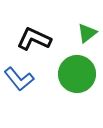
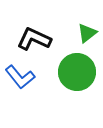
green circle: moved 2 px up
blue L-shape: moved 1 px right, 2 px up
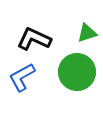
green triangle: rotated 20 degrees clockwise
blue L-shape: moved 2 px right; rotated 100 degrees clockwise
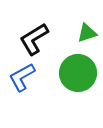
black L-shape: rotated 56 degrees counterclockwise
green circle: moved 1 px right, 1 px down
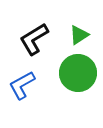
green triangle: moved 8 px left, 2 px down; rotated 15 degrees counterclockwise
blue L-shape: moved 8 px down
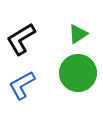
green triangle: moved 1 px left, 1 px up
black L-shape: moved 13 px left
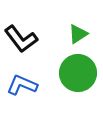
black L-shape: rotated 96 degrees counterclockwise
blue L-shape: rotated 52 degrees clockwise
